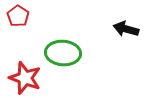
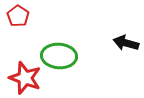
black arrow: moved 14 px down
green ellipse: moved 4 px left, 3 px down
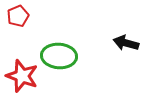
red pentagon: rotated 15 degrees clockwise
red star: moved 3 px left, 2 px up
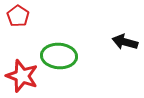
red pentagon: rotated 15 degrees counterclockwise
black arrow: moved 1 px left, 1 px up
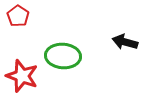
green ellipse: moved 4 px right
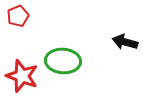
red pentagon: rotated 15 degrees clockwise
green ellipse: moved 5 px down
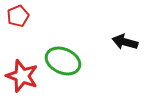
green ellipse: rotated 20 degrees clockwise
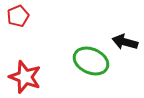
green ellipse: moved 28 px right
red star: moved 3 px right, 1 px down
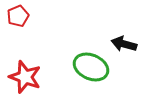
black arrow: moved 1 px left, 2 px down
green ellipse: moved 6 px down
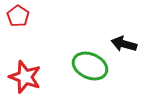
red pentagon: rotated 15 degrees counterclockwise
green ellipse: moved 1 px left, 1 px up
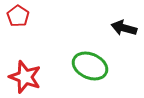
black arrow: moved 16 px up
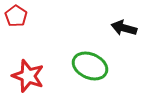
red pentagon: moved 2 px left
red star: moved 3 px right, 1 px up
